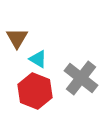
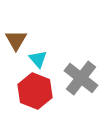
brown triangle: moved 1 px left, 2 px down
cyan triangle: rotated 18 degrees clockwise
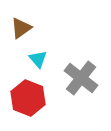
brown triangle: moved 5 px right, 12 px up; rotated 25 degrees clockwise
red hexagon: moved 7 px left, 7 px down
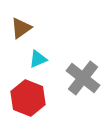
cyan triangle: rotated 48 degrees clockwise
gray cross: moved 2 px right
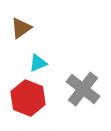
cyan triangle: moved 4 px down
gray cross: moved 11 px down
